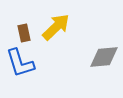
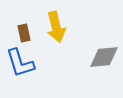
yellow arrow: rotated 120 degrees clockwise
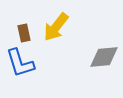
yellow arrow: rotated 52 degrees clockwise
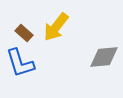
brown rectangle: rotated 36 degrees counterclockwise
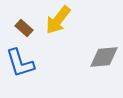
yellow arrow: moved 2 px right, 7 px up
brown rectangle: moved 5 px up
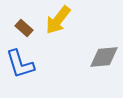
blue L-shape: moved 1 px down
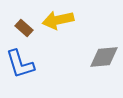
yellow arrow: rotated 40 degrees clockwise
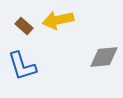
brown rectangle: moved 2 px up
blue L-shape: moved 2 px right, 2 px down
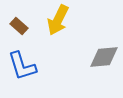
yellow arrow: rotated 52 degrees counterclockwise
brown rectangle: moved 5 px left
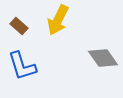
gray diamond: moved 1 px left, 1 px down; rotated 60 degrees clockwise
